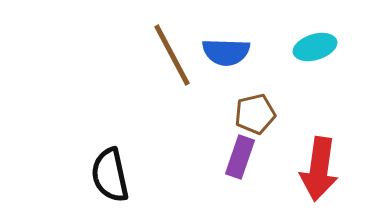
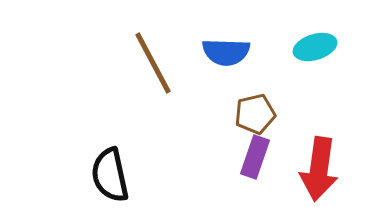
brown line: moved 19 px left, 8 px down
purple rectangle: moved 15 px right
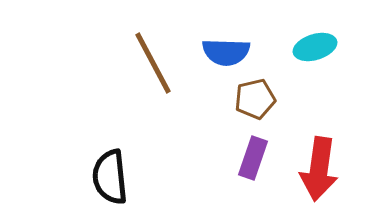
brown pentagon: moved 15 px up
purple rectangle: moved 2 px left, 1 px down
black semicircle: moved 2 px down; rotated 6 degrees clockwise
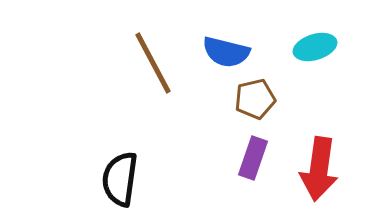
blue semicircle: rotated 12 degrees clockwise
black semicircle: moved 10 px right, 2 px down; rotated 14 degrees clockwise
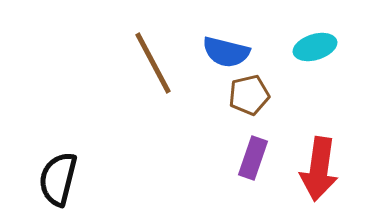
brown pentagon: moved 6 px left, 4 px up
black semicircle: moved 62 px left; rotated 6 degrees clockwise
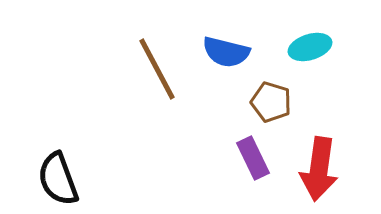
cyan ellipse: moved 5 px left
brown line: moved 4 px right, 6 px down
brown pentagon: moved 22 px right, 7 px down; rotated 30 degrees clockwise
purple rectangle: rotated 45 degrees counterclockwise
black semicircle: rotated 34 degrees counterclockwise
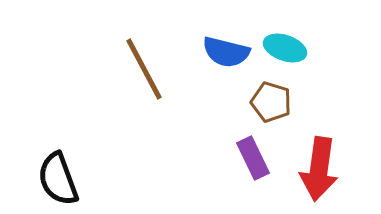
cyan ellipse: moved 25 px left, 1 px down; rotated 36 degrees clockwise
brown line: moved 13 px left
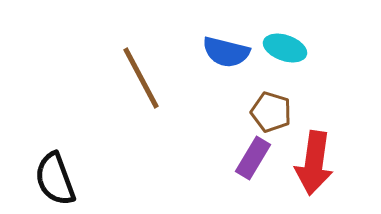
brown line: moved 3 px left, 9 px down
brown pentagon: moved 10 px down
purple rectangle: rotated 57 degrees clockwise
red arrow: moved 5 px left, 6 px up
black semicircle: moved 3 px left
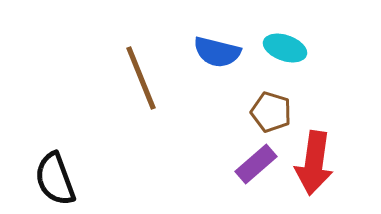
blue semicircle: moved 9 px left
brown line: rotated 6 degrees clockwise
purple rectangle: moved 3 px right, 6 px down; rotated 18 degrees clockwise
